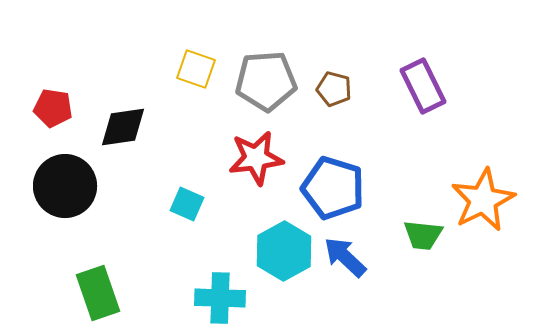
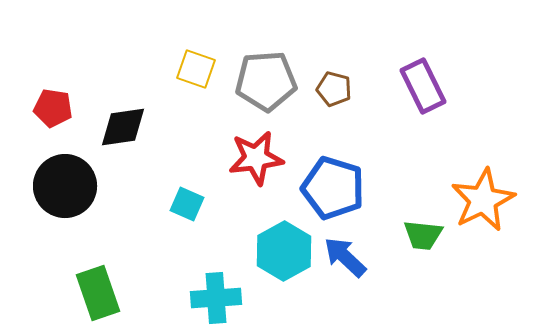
cyan cross: moved 4 px left; rotated 6 degrees counterclockwise
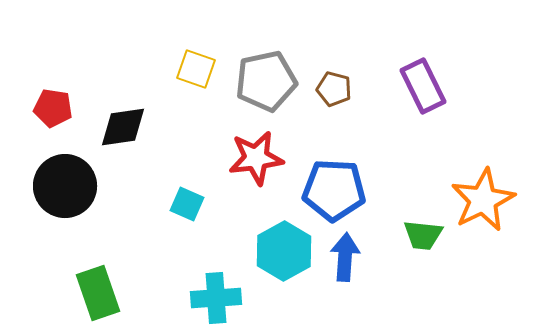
gray pentagon: rotated 8 degrees counterclockwise
blue pentagon: moved 1 px right, 2 px down; rotated 14 degrees counterclockwise
blue arrow: rotated 51 degrees clockwise
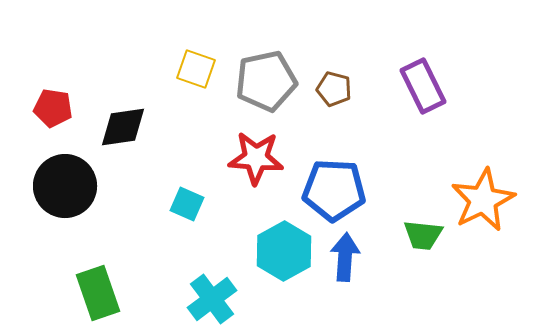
red star: rotated 12 degrees clockwise
cyan cross: moved 4 px left, 1 px down; rotated 33 degrees counterclockwise
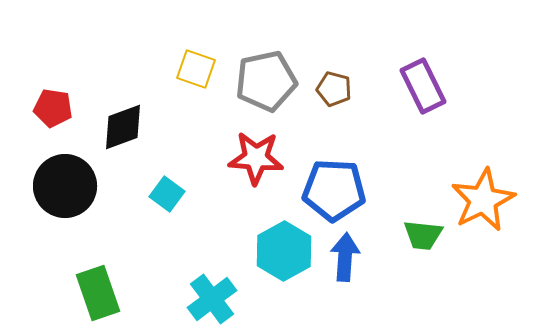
black diamond: rotated 12 degrees counterclockwise
cyan square: moved 20 px left, 10 px up; rotated 12 degrees clockwise
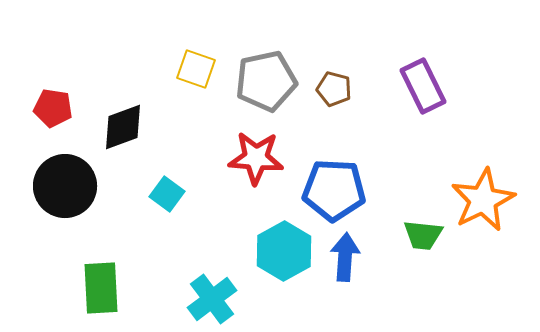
green rectangle: moved 3 px right, 5 px up; rotated 16 degrees clockwise
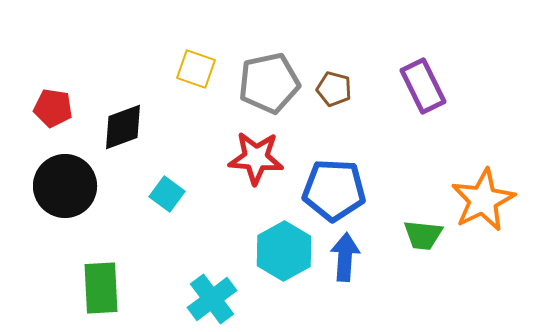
gray pentagon: moved 3 px right, 2 px down
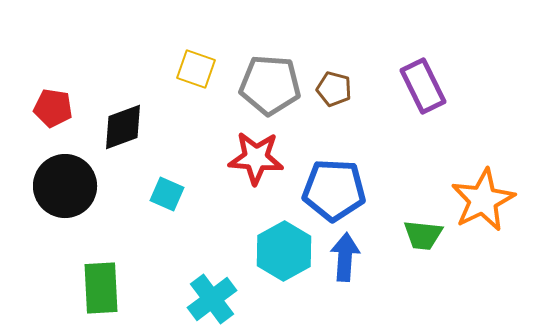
gray pentagon: moved 1 px right, 2 px down; rotated 16 degrees clockwise
cyan square: rotated 12 degrees counterclockwise
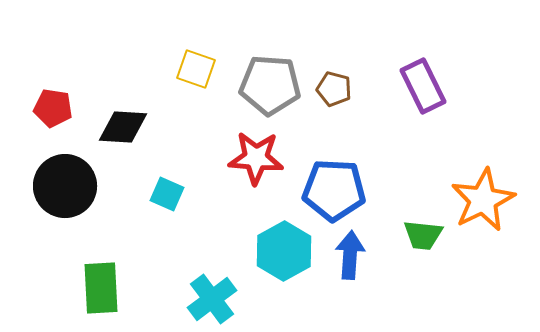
black diamond: rotated 24 degrees clockwise
blue arrow: moved 5 px right, 2 px up
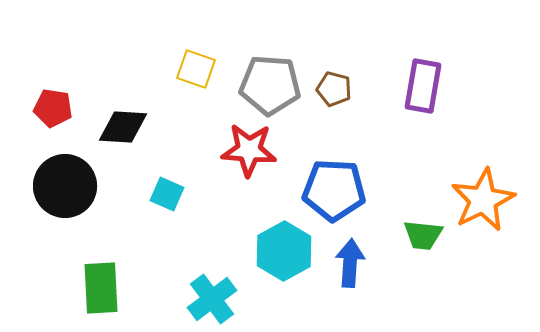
purple rectangle: rotated 36 degrees clockwise
red star: moved 7 px left, 8 px up
blue arrow: moved 8 px down
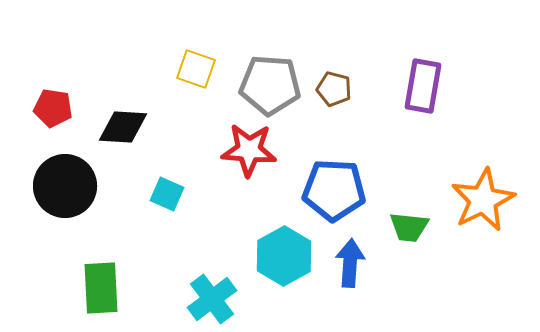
green trapezoid: moved 14 px left, 8 px up
cyan hexagon: moved 5 px down
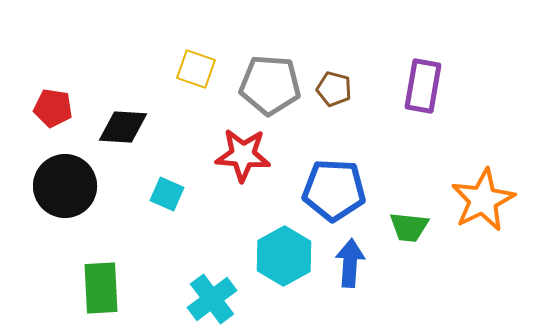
red star: moved 6 px left, 5 px down
